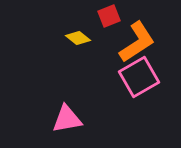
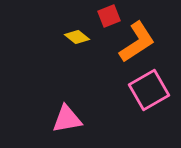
yellow diamond: moved 1 px left, 1 px up
pink square: moved 10 px right, 13 px down
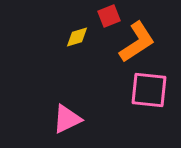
yellow diamond: rotated 55 degrees counterclockwise
pink square: rotated 36 degrees clockwise
pink triangle: rotated 16 degrees counterclockwise
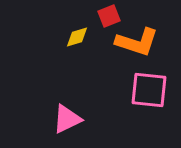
orange L-shape: rotated 51 degrees clockwise
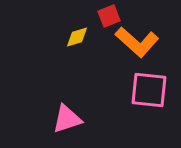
orange L-shape: rotated 24 degrees clockwise
pink triangle: rotated 8 degrees clockwise
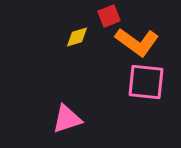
orange L-shape: rotated 6 degrees counterclockwise
pink square: moved 3 px left, 8 px up
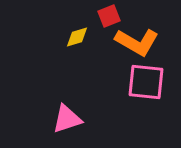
orange L-shape: rotated 6 degrees counterclockwise
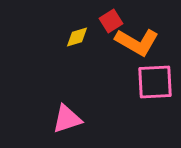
red square: moved 2 px right, 5 px down; rotated 10 degrees counterclockwise
pink square: moved 9 px right; rotated 9 degrees counterclockwise
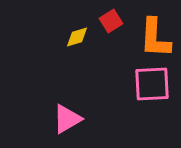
orange L-shape: moved 18 px right, 4 px up; rotated 63 degrees clockwise
pink square: moved 3 px left, 2 px down
pink triangle: rotated 12 degrees counterclockwise
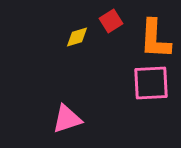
orange L-shape: moved 1 px down
pink square: moved 1 px left, 1 px up
pink triangle: rotated 12 degrees clockwise
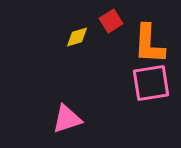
orange L-shape: moved 6 px left, 5 px down
pink square: rotated 6 degrees counterclockwise
